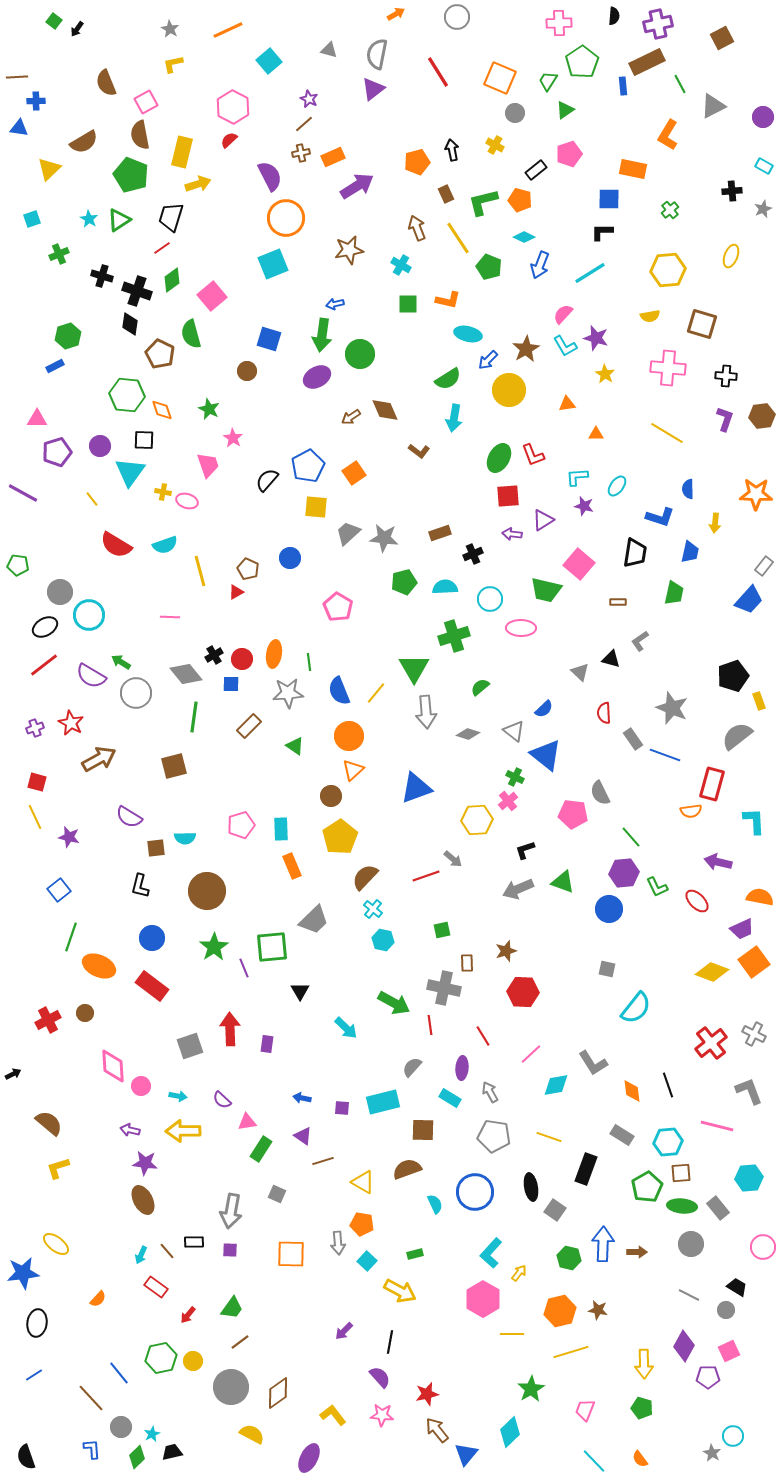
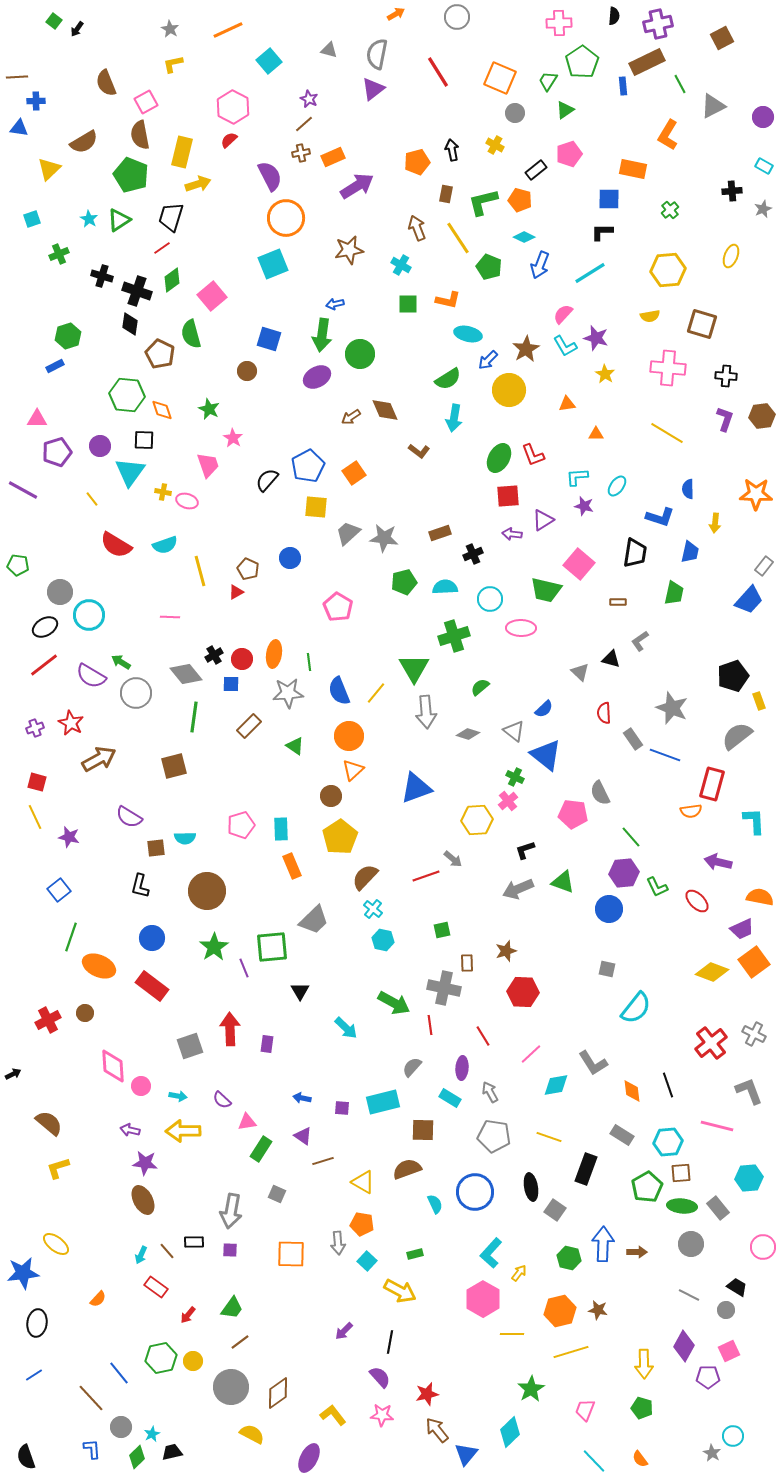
brown rectangle at (446, 194): rotated 36 degrees clockwise
purple line at (23, 493): moved 3 px up
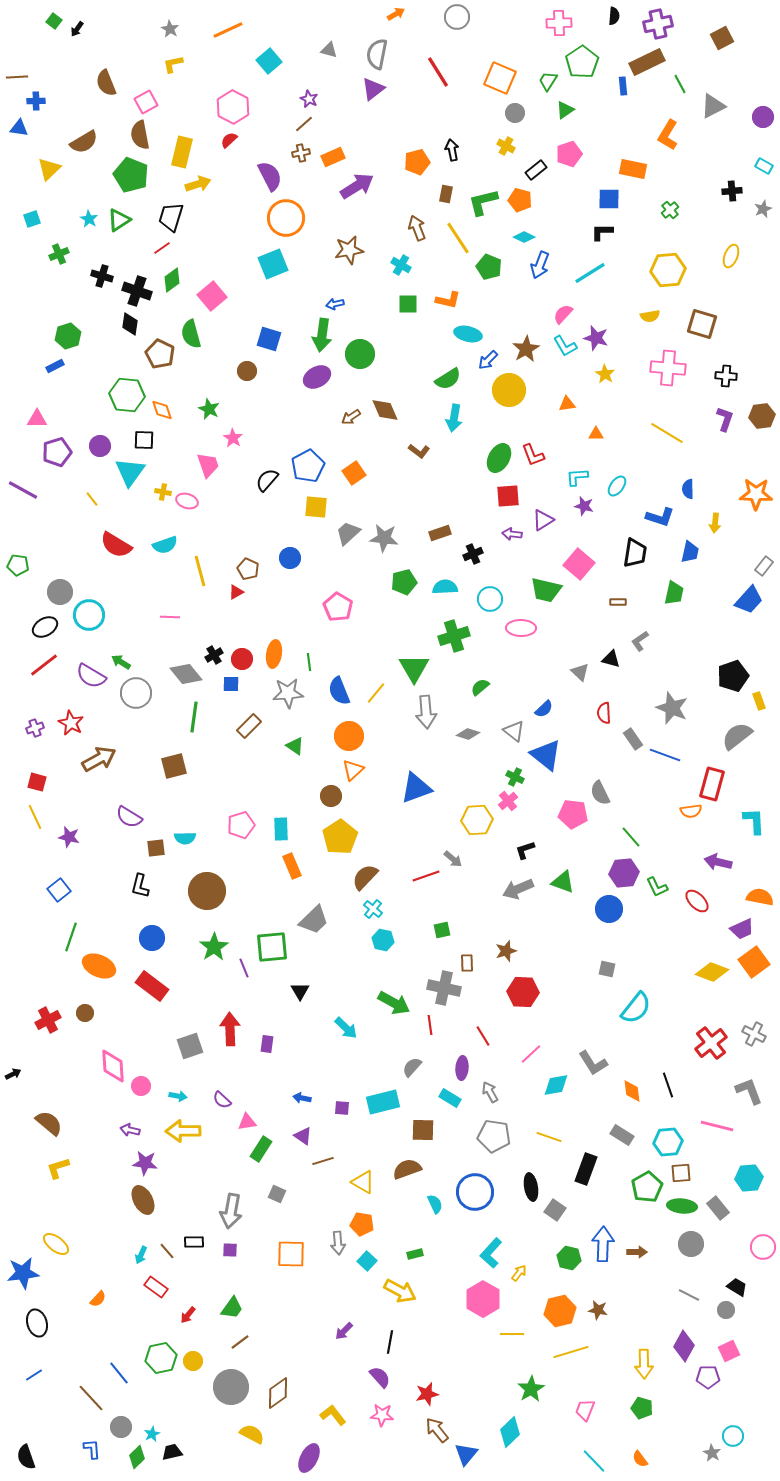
yellow cross at (495, 145): moved 11 px right, 1 px down
black ellipse at (37, 1323): rotated 24 degrees counterclockwise
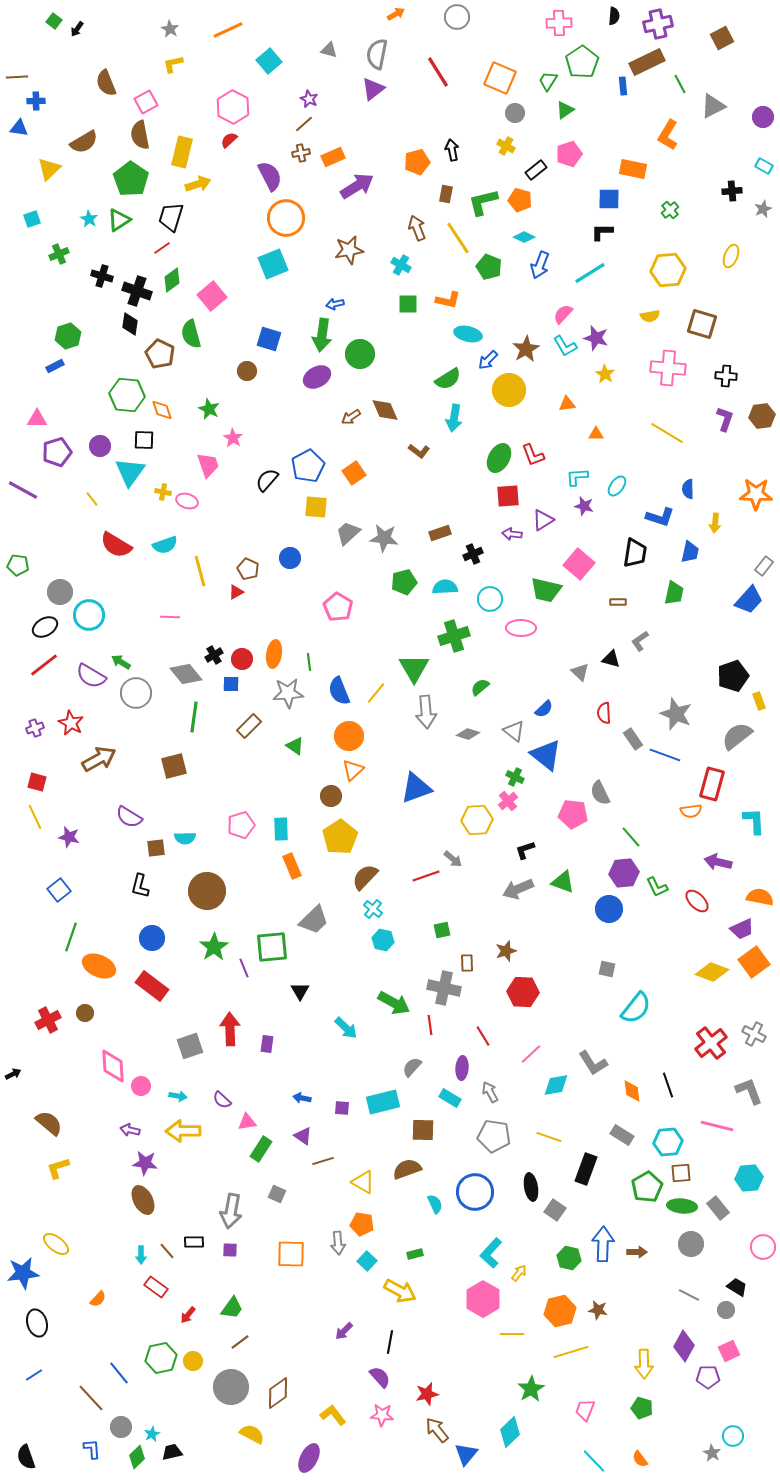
green pentagon at (131, 175): moved 4 px down; rotated 12 degrees clockwise
gray star at (672, 708): moved 4 px right, 6 px down
cyan arrow at (141, 1255): rotated 24 degrees counterclockwise
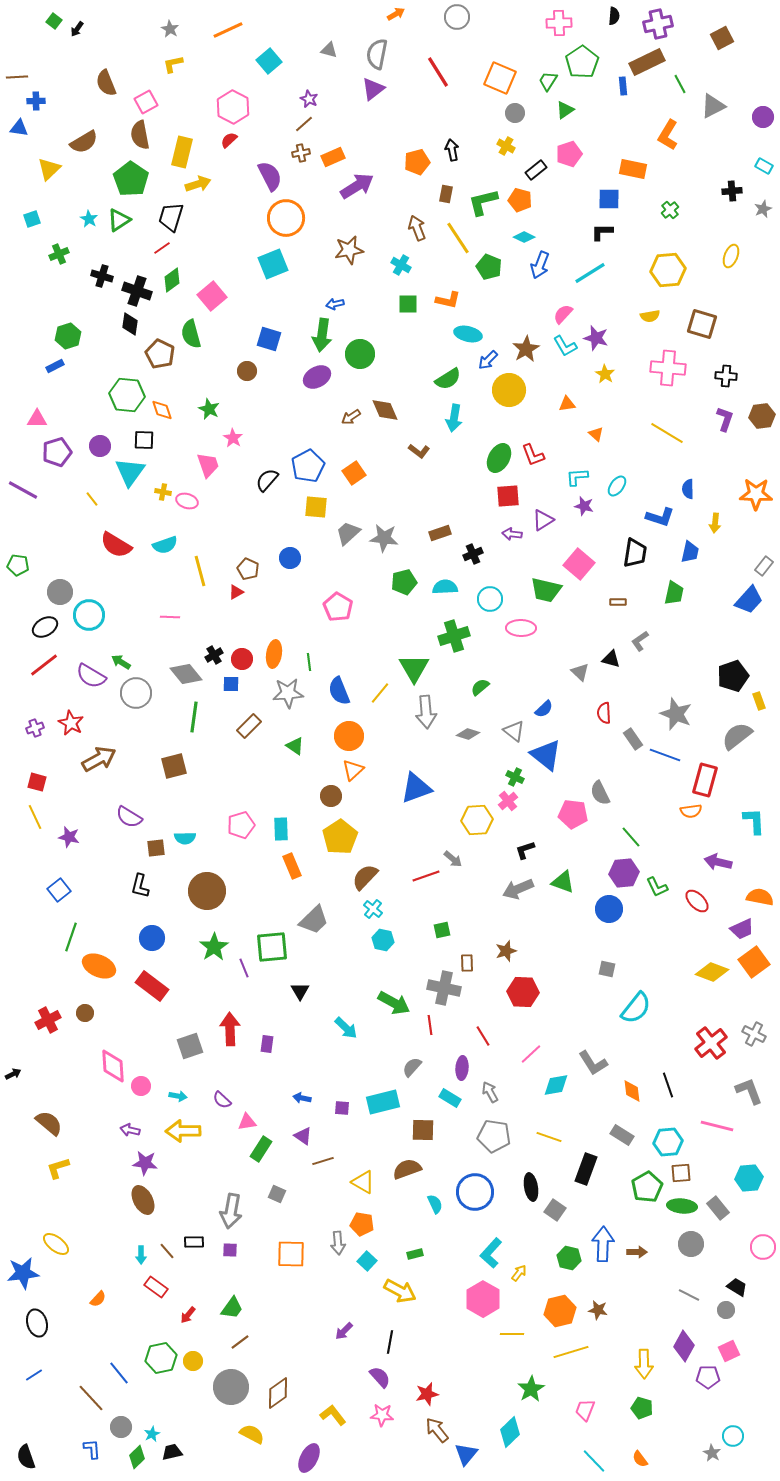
orange triangle at (596, 434): rotated 42 degrees clockwise
yellow line at (376, 693): moved 4 px right
red rectangle at (712, 784): moved 7 px left, 4 px up
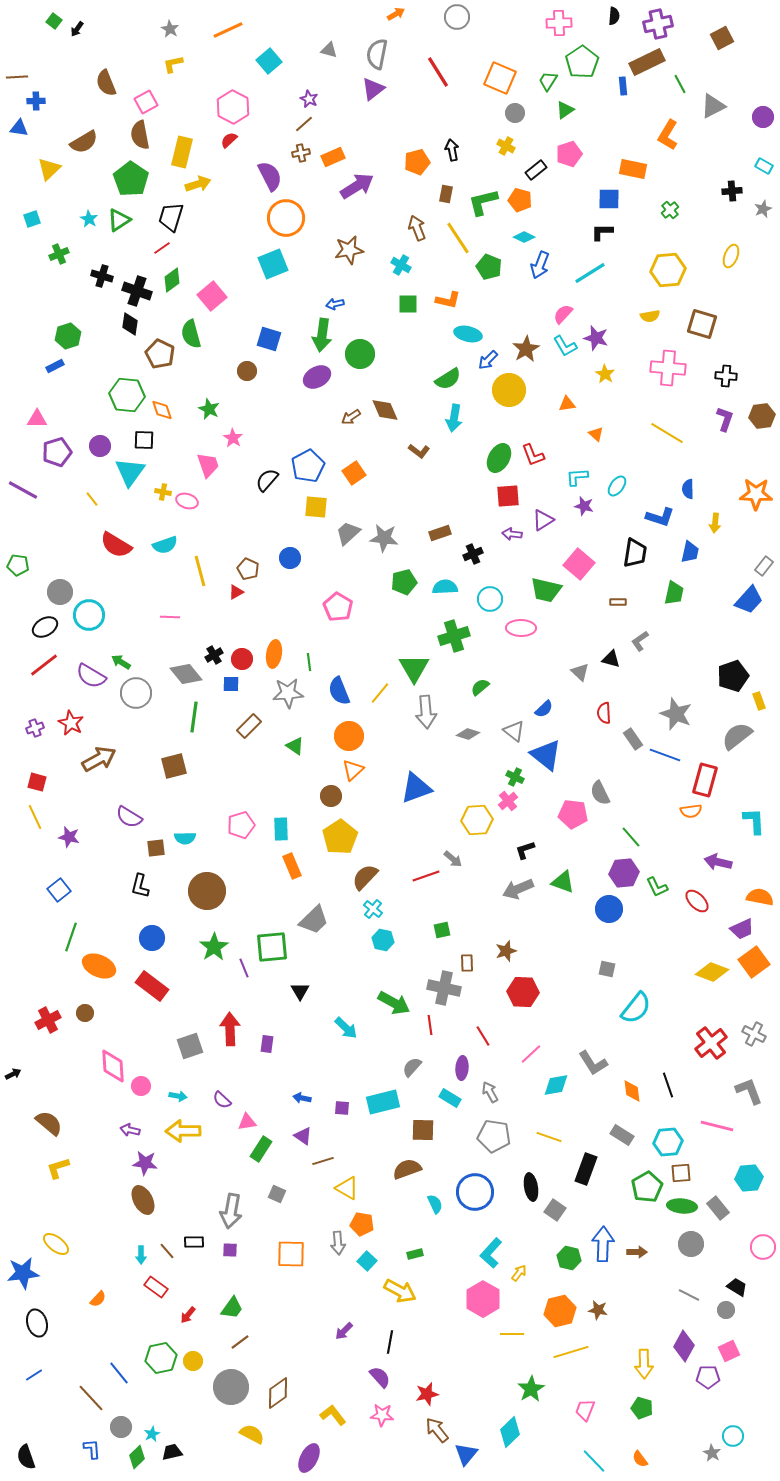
yellow triangle at (363, 1182): moved 16 px left, 6 px down
